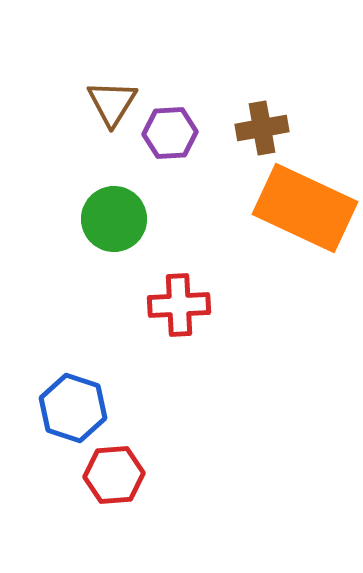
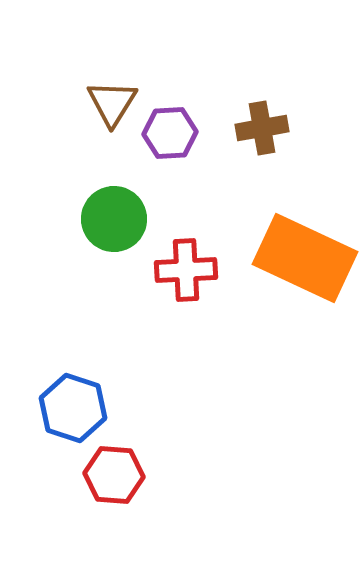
orange rectangle: moved 50 px down
red cross: moved 7 px right, 35 px up
red hexagon: rotated 8 degrees clockwise
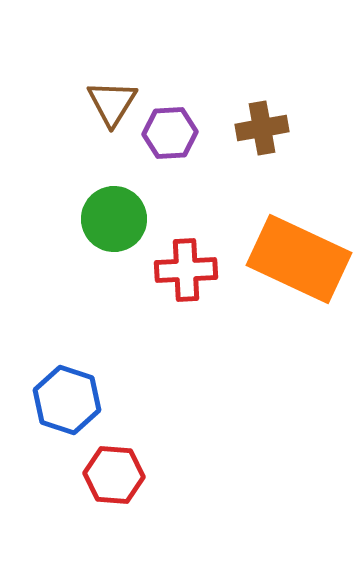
orange rectangle: moved 6 px left, 1 px down
blue hexagon: moved 6 px left, 8 px up
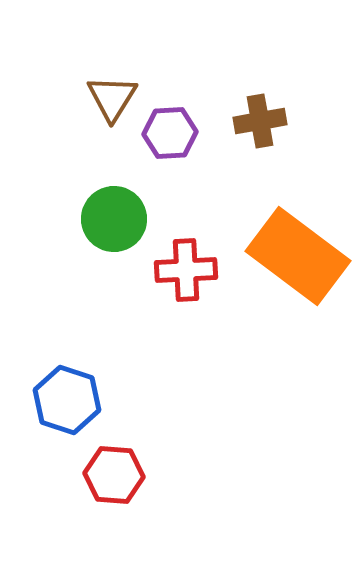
brown triangle: moved 5 px up
brown cross: moved 2 px left, 7 px up
orange rectangle: moved 1 px left, 3 px up; rotated 12 degrees clockwise
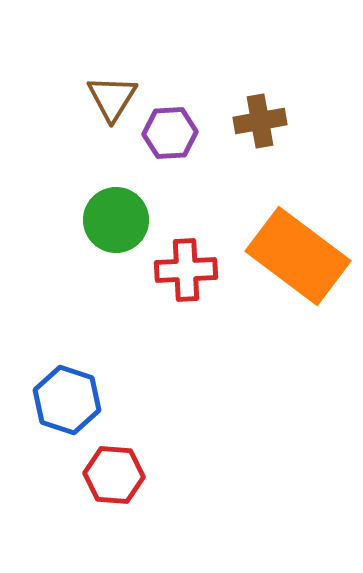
green circle: moved 2 px right, 1 px down
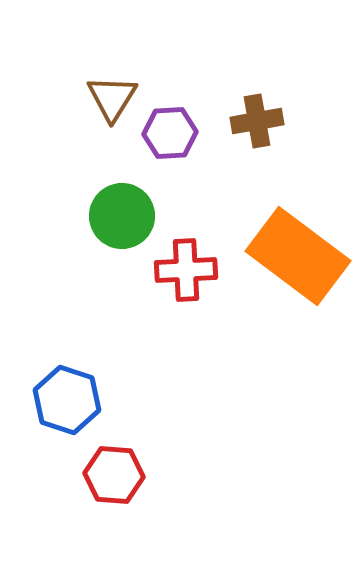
brown cross: moved 3 px left
green circle: moved 6 px right, 4 px up
